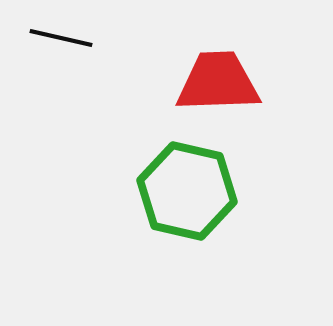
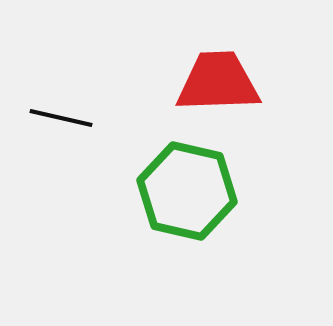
black line: moved 80 px down
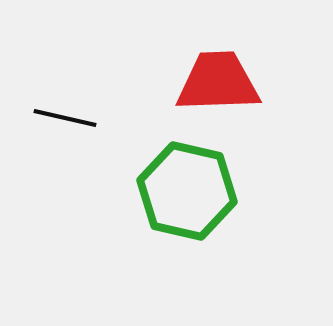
black line: moved 4 px right
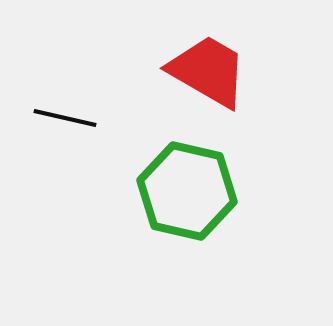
red trapezoid: moved 10 px left, 11 px up; rotated 32 degrees clockwise
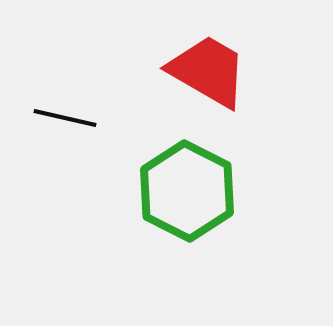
green hexagon: rotated 14 degrees clockwise
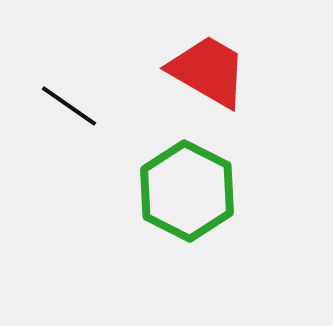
black line: moved 4 px right, 12 px up; rotated 22 degrees clockwise
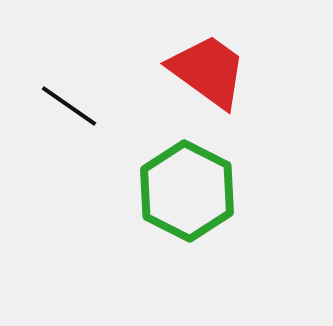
red trapezoid: rotated 6 degrees clockwise
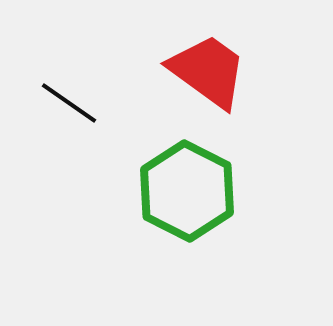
black line: moved 3 px up
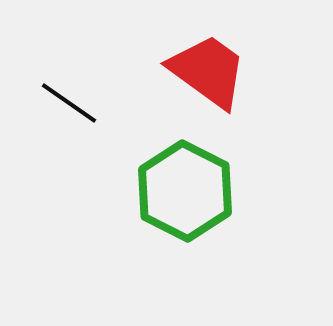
green hexagon: moved 2 px left
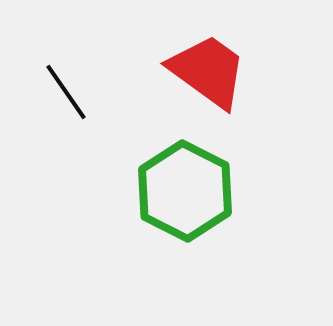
black line: moved 3 px left, 11 px up; rotated 20 degrees clockwise
